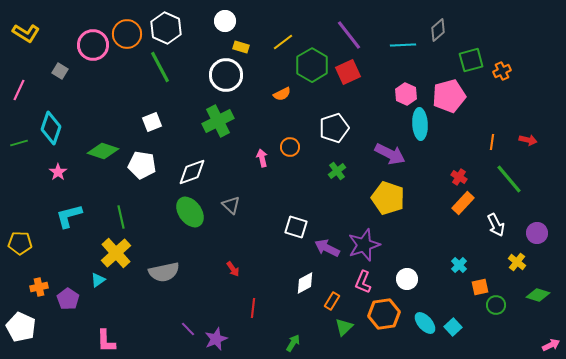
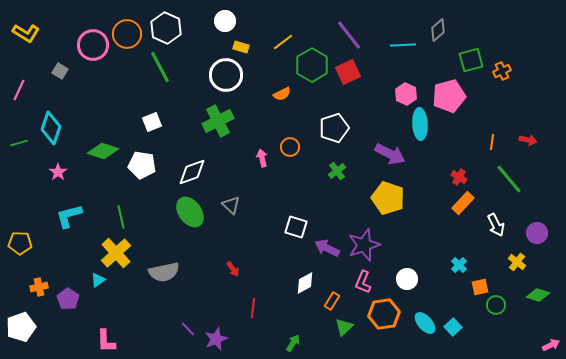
white pentagon at (21, 327): rotated 28 degrees clockwise
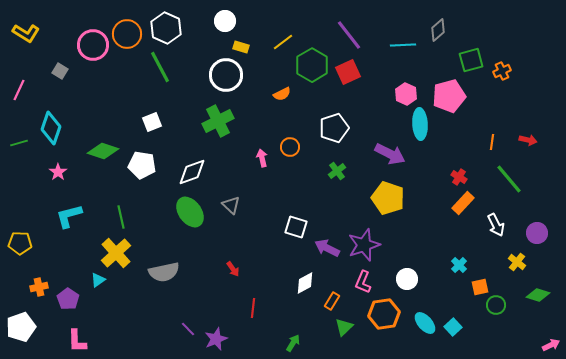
pink L-shape at (106, 341): moved 29 px left
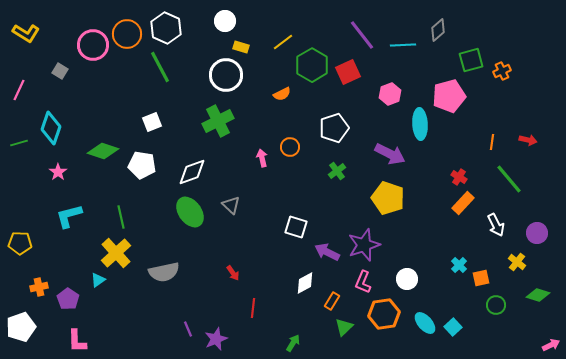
purple line at (349, 35): moved 13 px right
pink hexagon at (406, 94): moved 16 px left; rotated 15 degrees clockwise
purple arrow at (327, 248): moved 4 px down
red arrow at (233, 269): moved 4 px down
orange square at (480, 287): moved 1 px right, 9 px up
purple line at (188, 329): rotated 21 degrees clockwise
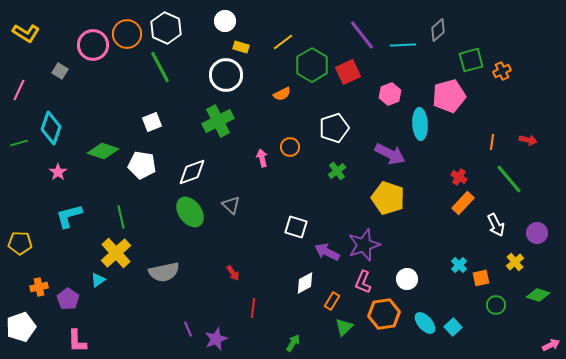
yellow cross at (517, 262): moved 2 px left; rotated 12 degrees clockwise
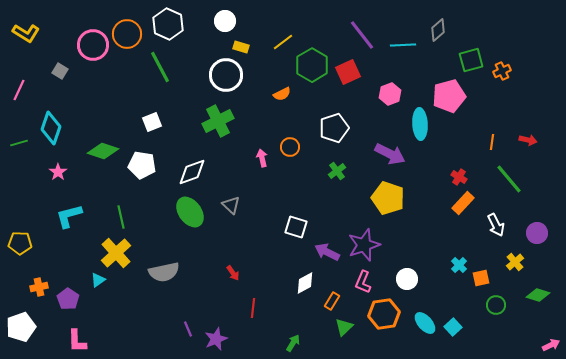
white hexagon at (166, 28): moved 2 px right, 4 px up
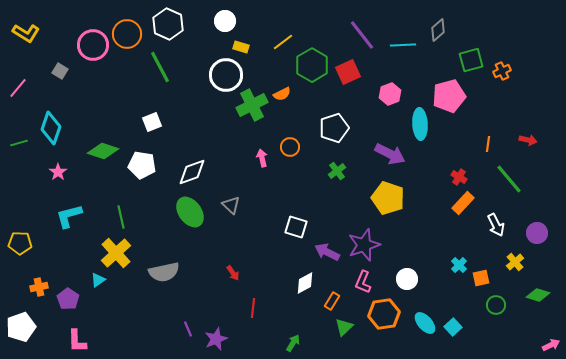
pink line at (19, 90): moved 1 px left, 2 px up; rotated 15 degrees clockwise
green cross at (218, 121): moved 34 px right, 16 px up
orange line at (492, 142): moved 4 px left, 2 px down
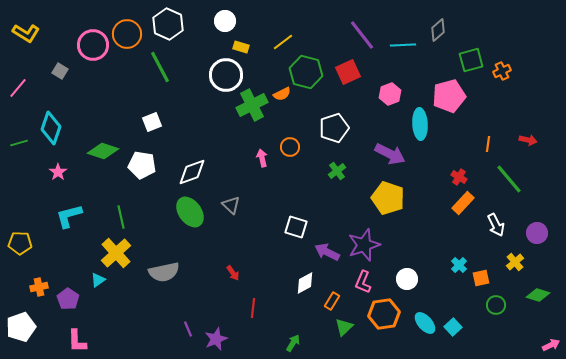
green hexagon at (312, 65): moved 6 px left, 7 px down; rotated 16 degrees counterclockwise
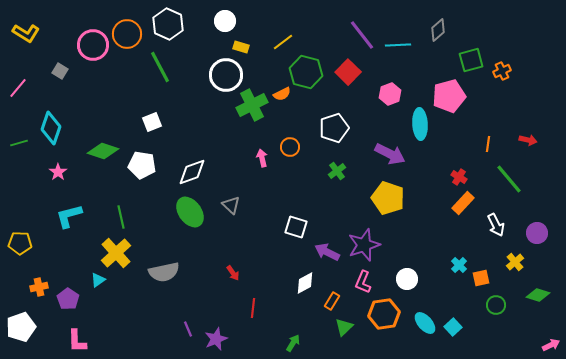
cyan line at (403, 45): moved 5 px left
red square at (348, 72): rotated 20 degrees counterclockwise
